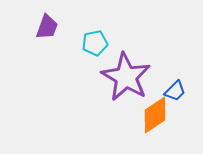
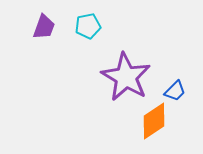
purple trapezoid: moved 3 px left
cyan pentagon: moved 7 px left, 17 px up
orange diamond: moved 1 px left, 6 px down
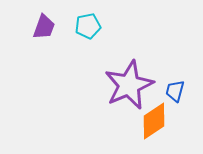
purple star: moved 3 px right, 8 px down; rotated 18 degrees clockwise
blue trapezoid: rotated 150 degrees clockwise
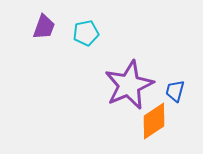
cyan pentagon: moved 2 px left, 7 px down
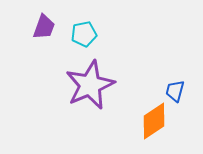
cyan pentagon: moved 2 px left, 1 px down
purple star: moved 39 px left
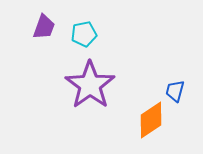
purple star: rotated 12 degrees counterclockwise
orange diamond: moved 3 px left, 1 px up
